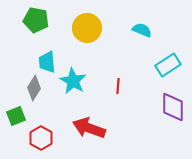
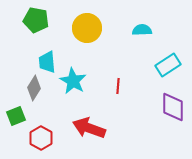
cyan semicircle: rotated 24 degrees counterclockwise
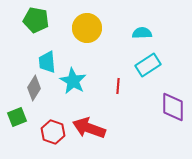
cyan semicircle: moved 3 px down
cyan rectangle: moved 20 px left
green square: moved 1 px right, 1 px down
red hexagon: moved 12 px right, 6 px up; rotated 10 degrees counterclockwise
